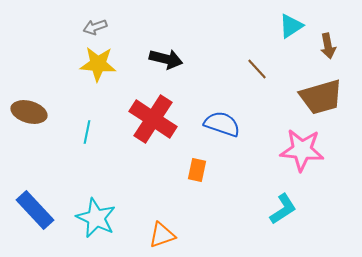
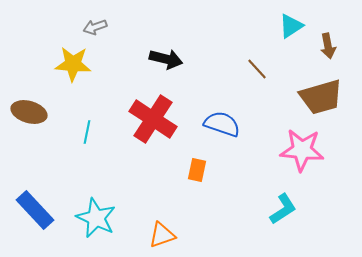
yellow star: moved 25 px left
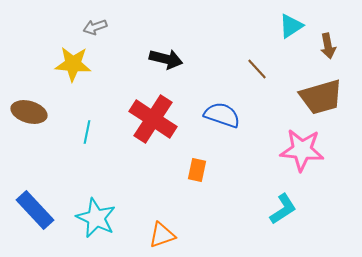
blue semicircle: moved 9 px up
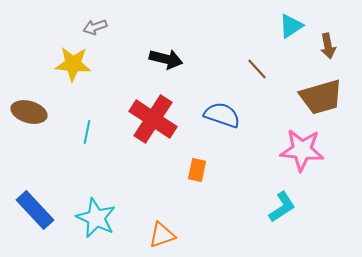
cyan L-shape: moved 1 px left, 2 px up
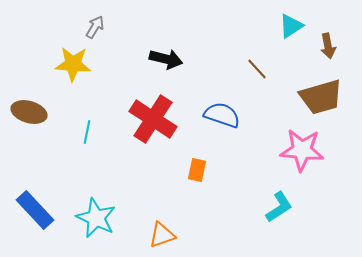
gray arrow: rotated 140 degrees clockwise
cyan L-shape: moved 3 px left
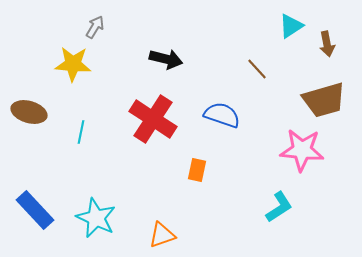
brown arrow: moved 1 px left, 2 px up
brown trapezoid: moved 3 px right, 3 px down
cyan line: moved 6 px left
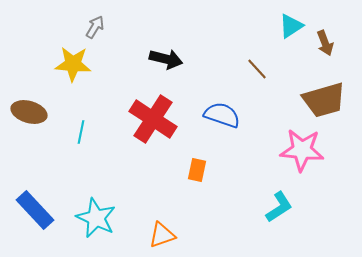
brown arrow: moved 2 px left, 1 px up; rotated 10 degrees counterclockwise
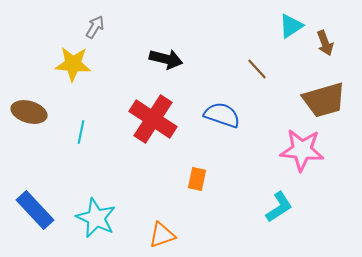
orange rectangle: moved 9 px down
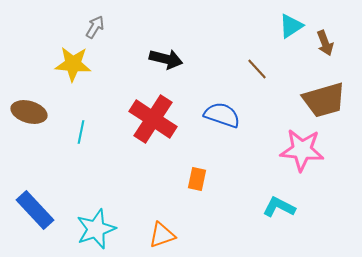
cyan L-shape: rotated 120 degrees counterclockwise
cyan star: moved 11 px down; rotated 27 degrees clockwise
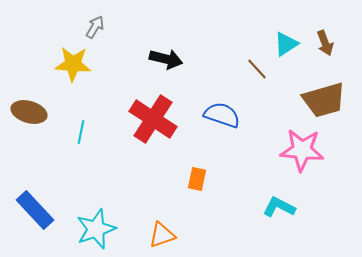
cyan triangle: moved 5 px left, 18 px down
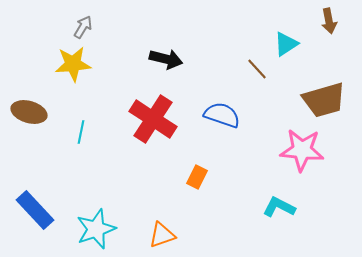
gray arrow: moved 12 px left
brown arrow: moved 4 px right, 22 px up; rotated 10 degrees clockwise
yellow star: rotated 9 degrees counterclockwise
orange rectangle: moved 2 px up; rotated 15 degrees clockwise
